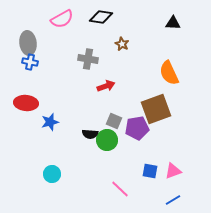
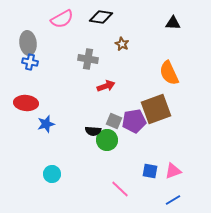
blue star: moved 4 px left, 2 px down
purple pentagon: moved 3 px left, 7 px up
black semicircle: moved 3 px right, 3 px up
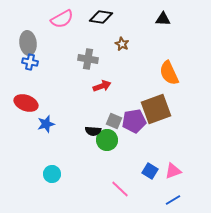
black triangle: moved 10 px left, 4 px up
red arrow: moved 4 px left
red ellipse: rotated 15 degrees clockwise
blue square: rotated 21 degrees clockwise
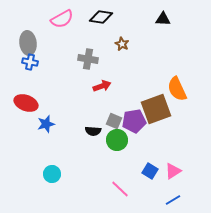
orange semicircle: moved 8 px right, 16 px down
green circle: moved 10 px right
pink triangle: rotated 12 degrees counterclockwise
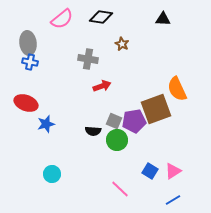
pink semicircle: rotated 10 degrees counterclockwise
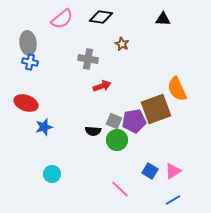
blue star: moved 2 px left, 3 px down
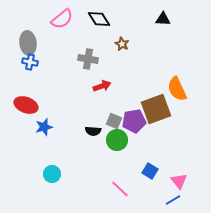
black diamond: moved 2 px left, 2 px down; rotated 50 degrees clockwise
red ellipse: moved 2 px down
pink triangle: moved 6 px right, 10 px down; rotated 36 degrees counterclockwise
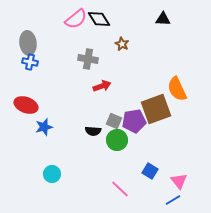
pink semicircle: moved 14 px right
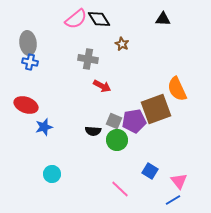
red arrow: rotated 48 degrees clockwise
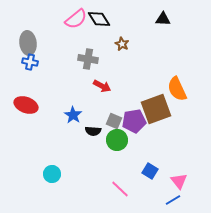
blue star: moved 29 px right, 12 px up; rotated 24 degrees counterclockwise
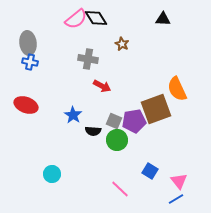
black diamond: moved 3 px left, 1 px up
blue line: moved 3 px right, 1 px up
